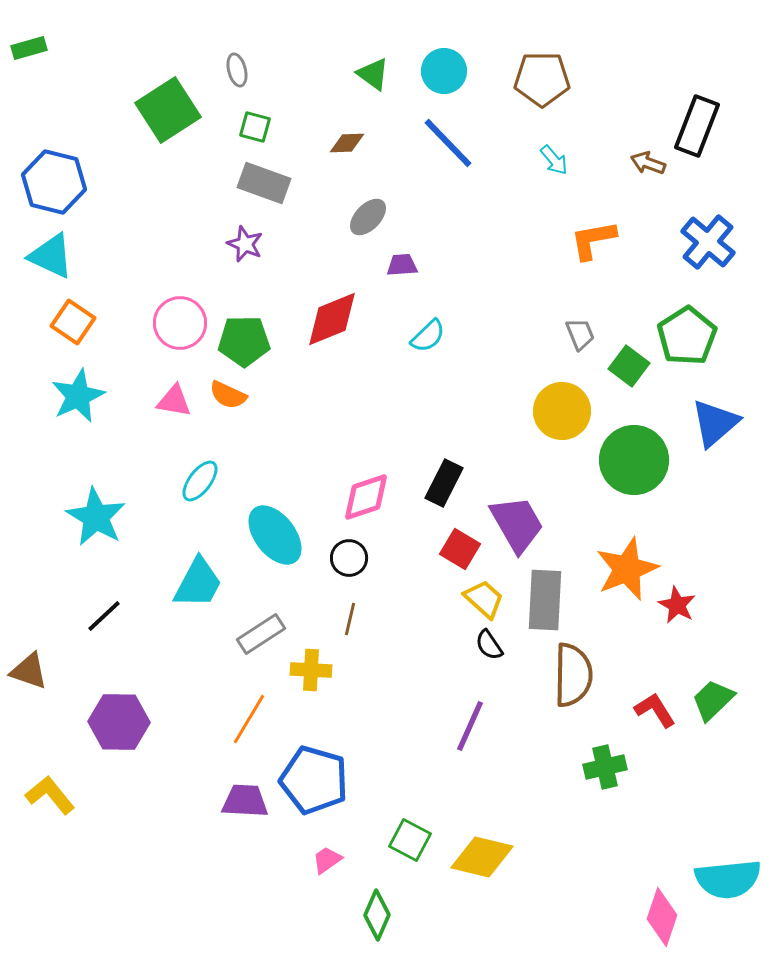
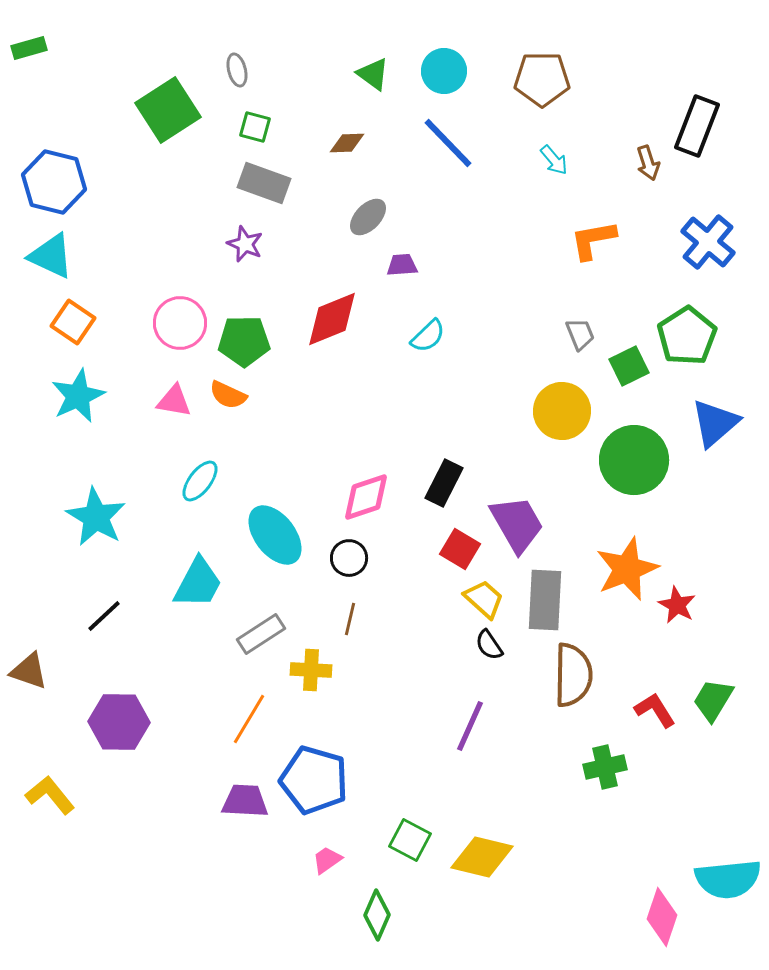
brown arrow at (648, 163): rotated 128 degrees counterclockwise
green square at (629, 366): rotated 27 degrees clockwise
green trapezoid at (713, 700): rotated 15 degrees counterclockwise
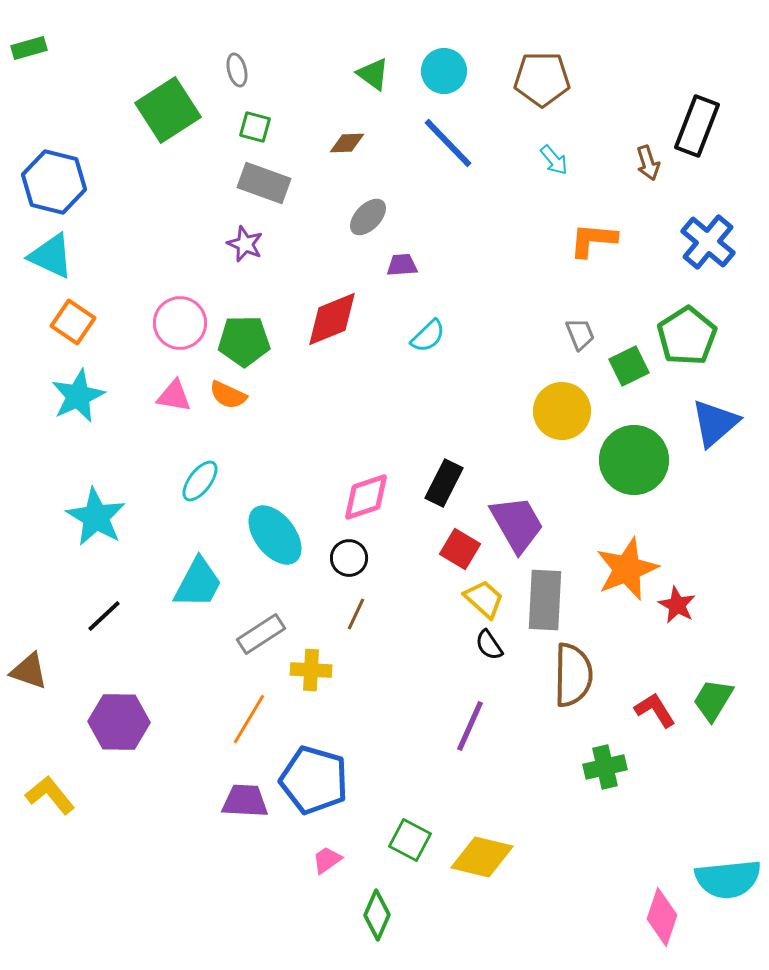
orange L-shape at (593, 240): rotated 15 degrees clockwise
pink triangle at (174, 401): moved 5 px up
brown line at (350, 619): moved 6 px right, 5 px up; rotated 12 degrees clockwise
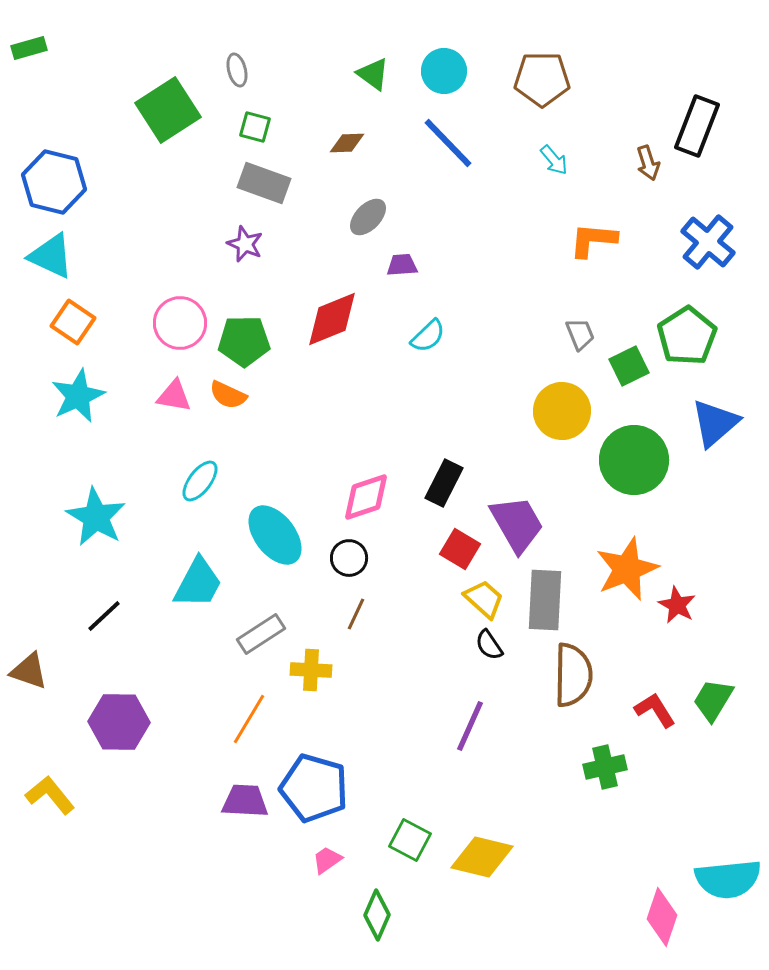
blue pentagon at (314, 780): moved 8 px down
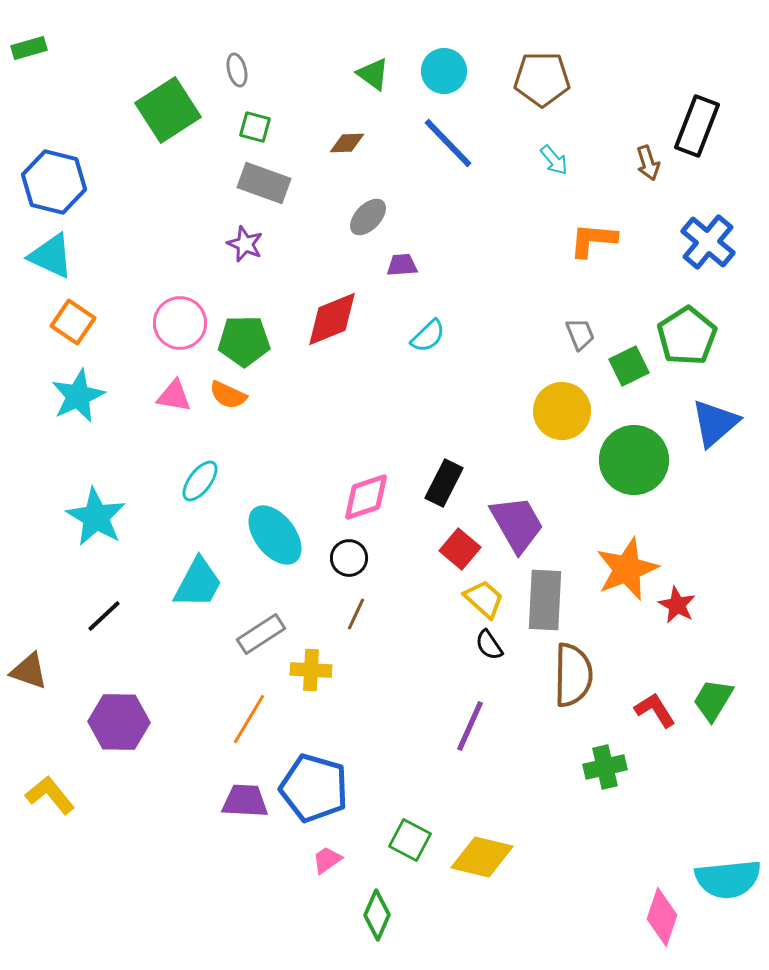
red square at (460, 549): rotated 9 degrees clockwise
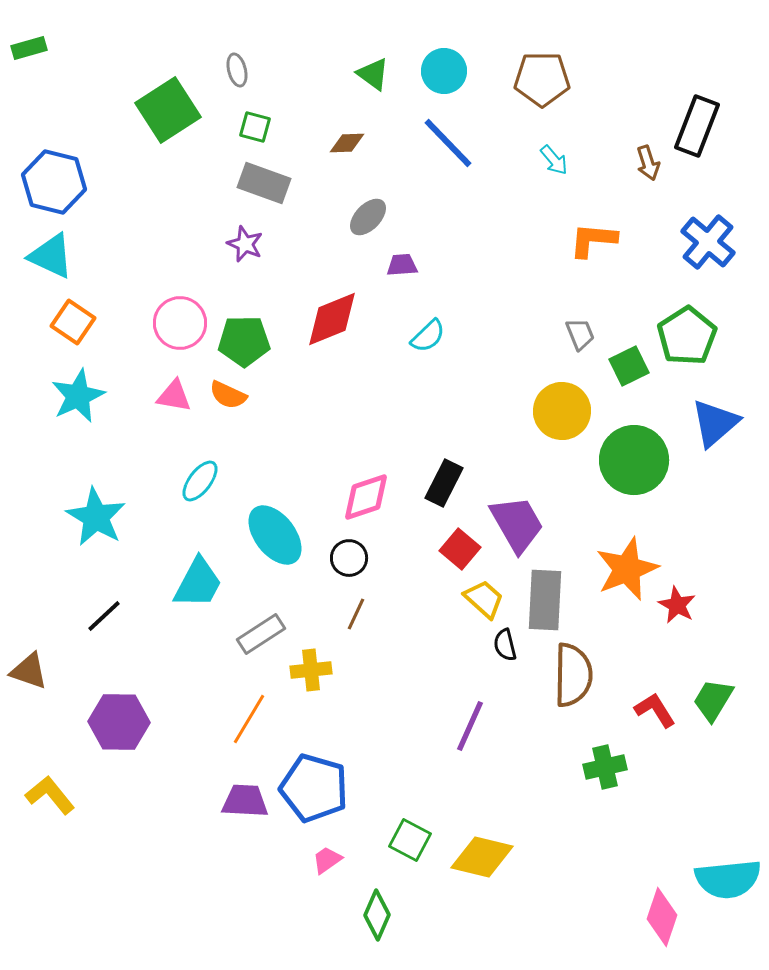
black semicircle at (489, 645): moved 16 px right; rotated 20 degrees clockwise
yellow cross at (311, 670): rotated 9 degrees counterclockwise
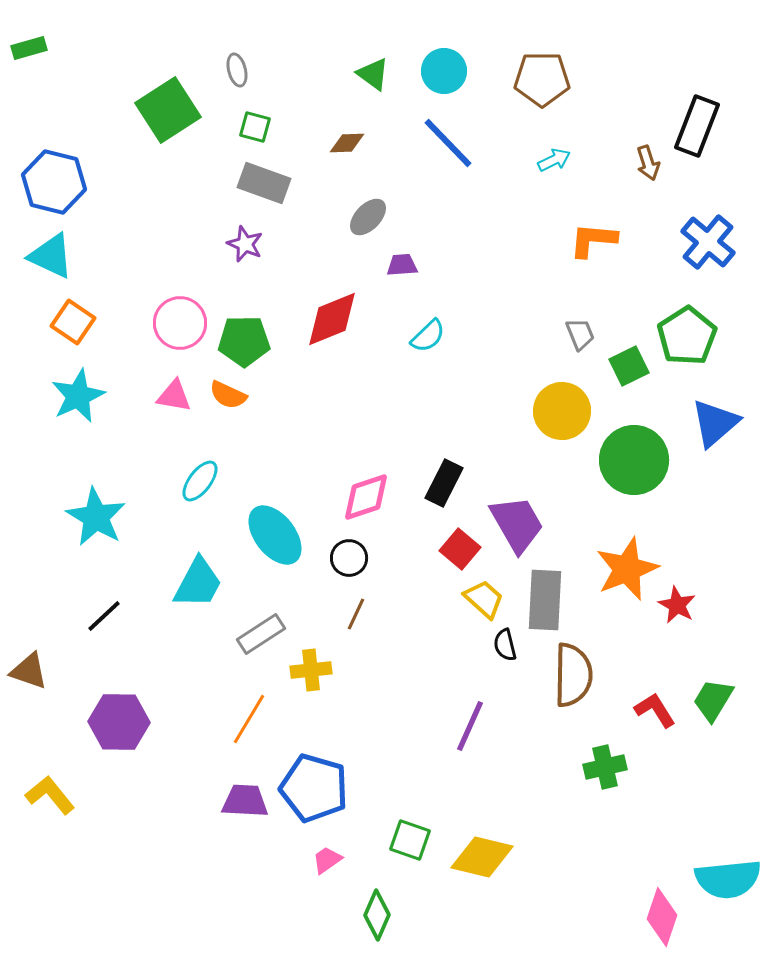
cyan arrow at (554, 160): rotated 76 degrees counterclockwise
green square at (410, 840): rotated 9 degrees counterclockwise
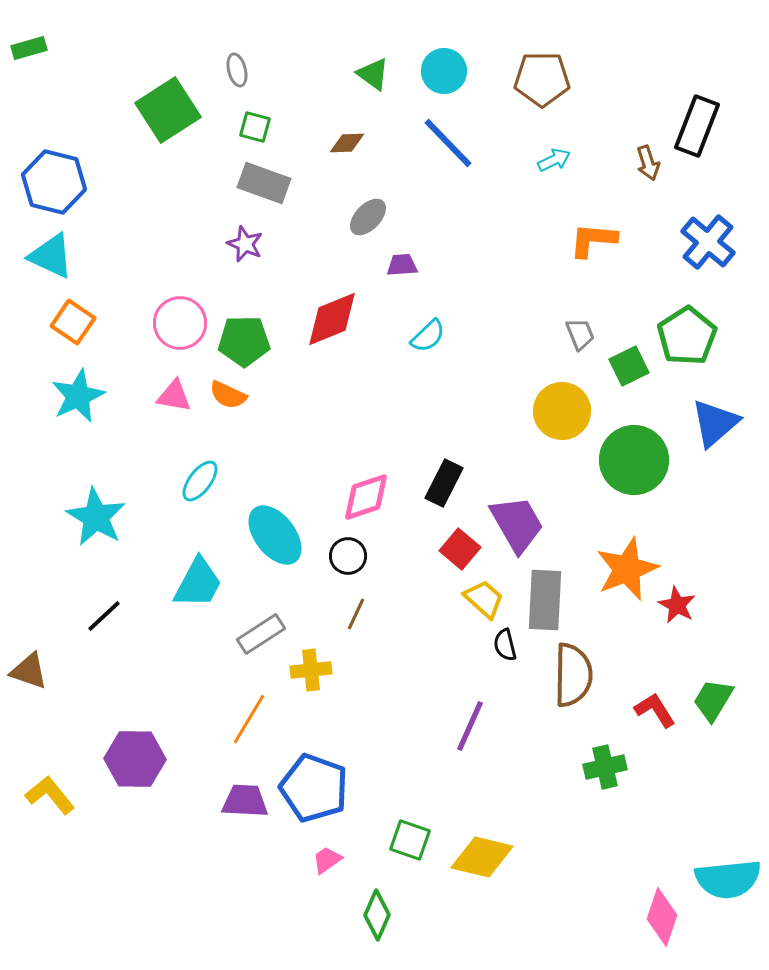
black circle at (349, 558): moved 1 px left, 2 px up
purple hexagon at (119, 722): moved 16 px right, 37 px down
blue pentagon at (314, 788): rotated 4 degrees clockwise
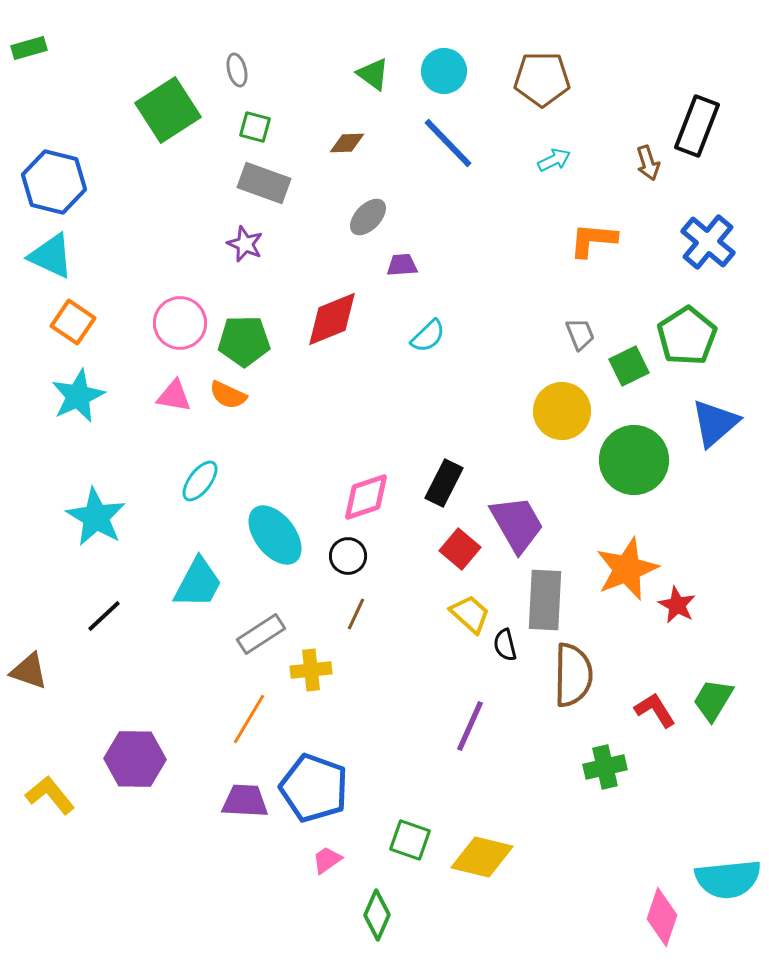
yellow trapezoid at (484, 599): moved 14 px left, 15 px down
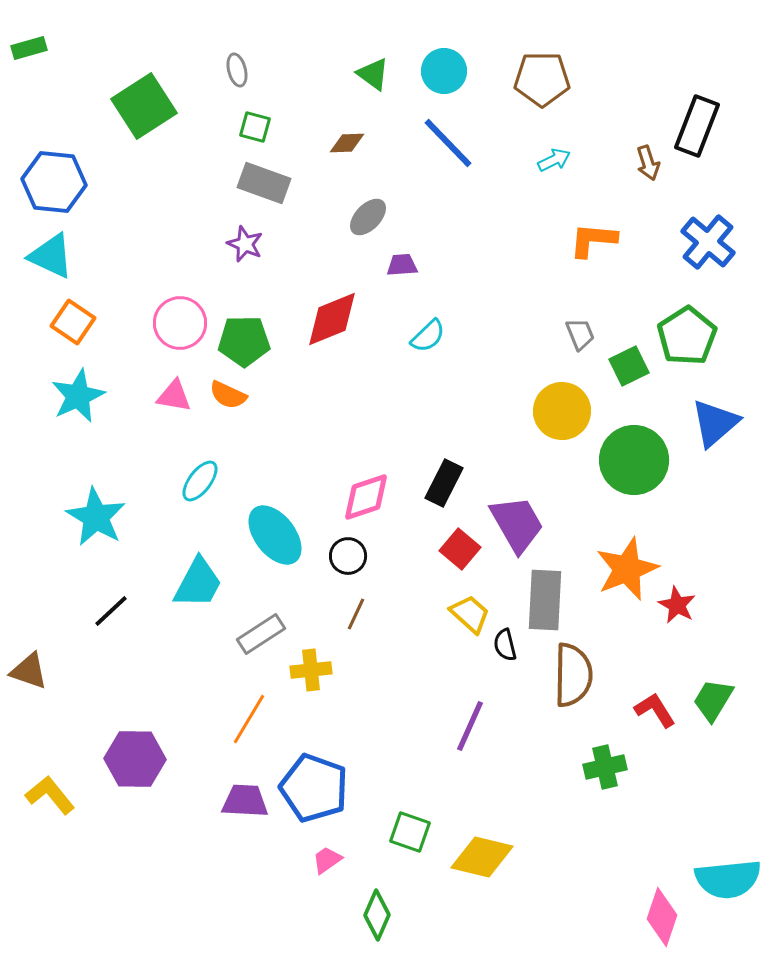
green square at (168, 110): moved 24 px left, 4 px up
blue hexagon at (54, 182): rotated 8 degrees counterclockwise
black line at (104, 616): moved 7 px right, 5 px up
green square at (410, 840): moved 8 px up
